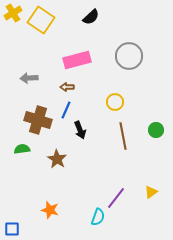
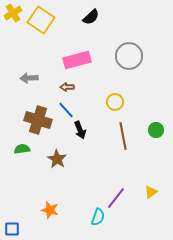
blue line: rotated 66 degrees counterclockwise
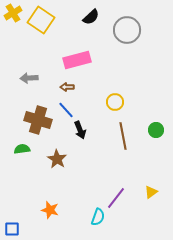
gray circle: moved 2 px left, 26 px up
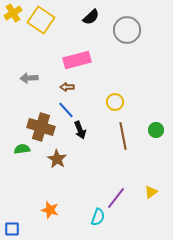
brown cross: moved 3 px right, 7 px down
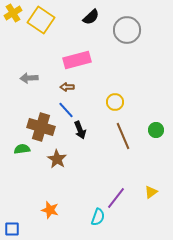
brown line: rotated 12 degrees counterclockwise
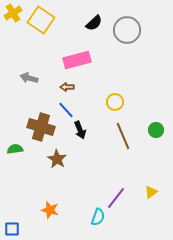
black semicircle: moved 3 px right, 6 px down
gray arrow: rotated 18 degrees clockwise
green semicircle: moved 7 px left
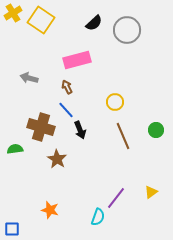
brown arrow: rotated 64 degrees clockwise
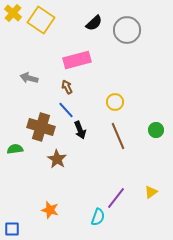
yellow cross: rotated 18 degrees counterclockwise
brown line: moved 5 px left
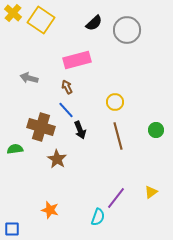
brown line: rotated 8 degrees clockwise
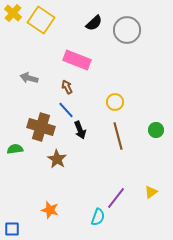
pink rectangle: rotated 36 degrees clockwise
